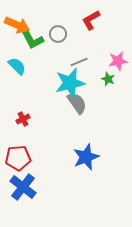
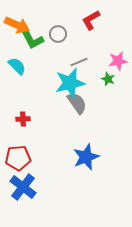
red cross: rotated 24 degrees clockwise
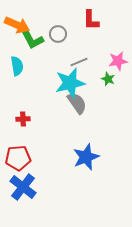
red L-shape: rotated 60 degrees counterclockwise
cyan semicircle: rotated 36 degrees clockwise
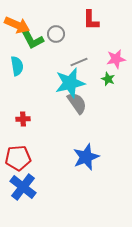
gray circle: moved 2 px left
pink star: moved 2 px left, 2 px up
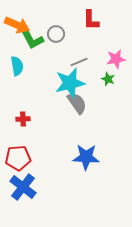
blue star: rotated 24 degrees clockwise
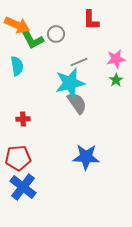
green star: moved 8 px right, 1 px down; rotated 16 degrees clockwise
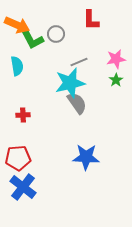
red cross: moved 4 px up
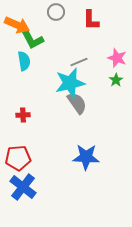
gray circle: moved 22 px up
pink star: moved 1 px right, 1 px up; rotated 30 degrees clockwise
cyan semicircle: moved 7 px right, 5 px up
